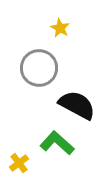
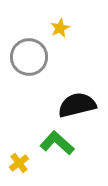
yellow star: rotated 18 degrees clockwise
gray circle: moved 10 px left, 11 px up
black semicircle: rotated 42 degrees counterclockwise
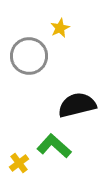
gray circle: moved 1 px up
green L-shape: moved 3 px left, 3 px down
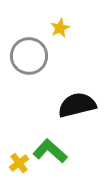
green L-shape: moved 4 px left, 5 px down
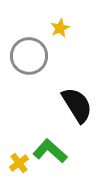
black semicircle: rotated 72 degrees clockwise
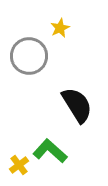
yellow cross: moved 2 px down
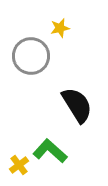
yellow star: rotated 12 degrees clockwise
gray circle: moved 2 px right
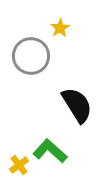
yellow star: rotated 18 degrees counterclockwise
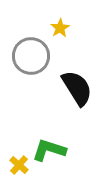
black semicircle: moved 17 px up
green L-shape: moved 1 px left, 1 px up; rotated 24 degrees counterclockwise
yellow cross: rotated 12 degrees counterclockwise
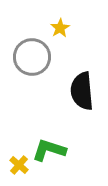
gray circle: moved 1 px right, 1 px down
black semicircle: moved 5 px right, 3 px down; rotated 153 degrees counterclockwise
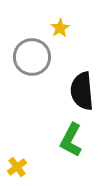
green L-shape: moved 22 px right, 10 px up; rotated 80 degrees counterclockwise
yellow cross: moved 2 px left, 2 px down; rotated 12 degrees clockwise
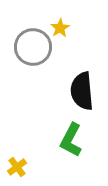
gray circle: moved 1 px right, 10 px up
